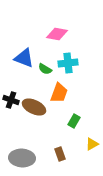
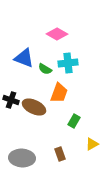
pink diamond: rotated 20 degrees clockwise
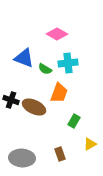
yellow triangle: moved 2 px left
